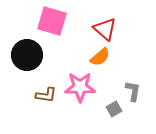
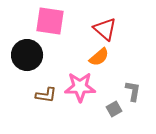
pink square: moved 2 px left; rotated 8 degrees counterclockwise
orange semicircle: moved 1 px left
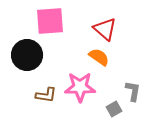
pink square: rotated 12 degrees counterclockwise
orange semicircle: rotated 105 degrees counterclockwise
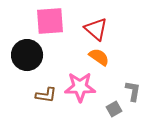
red triangle: moved 9 px left
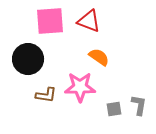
red triangle: moved 7 px left, 8 px up; rotated 20 degrees counterclockwise
black circle: moved 1 px right, 4 px down
gray L-shape: moved 6 px right, 14 px down
gray square: rotated 21 degrees clockwise
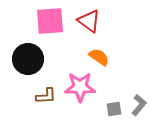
red triangle: rotated 15 degrees clockwise
brown L-shape: moved 1 px down; rotated 10 degrees counterclockwise
gray L-shape: rotated 30 degrees clockwise
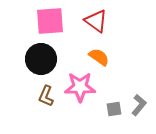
red triangle: moved 7 px right
black circle: moved 13 px right
brown L-shape: rotated 115 degrees clockwise
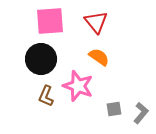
red triangle: moved 1 px down; rotated 15 degrees clockwise
pink star: moved 2 px left, 1 px up; rotated 20 degrees clockwise
gray L-shape: moved 2 px right, 8 px down
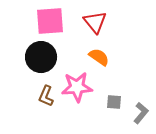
red triangle: moved 1 px left
black circle: moved 2 px up
pink star: moved 1 px left, 1 px down; rotated 24 degrees counterclockwise
gray square: moved 7 px up; rotated 14 degrees clockwise
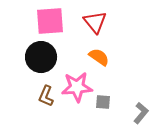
gray square: moved 11 px left
